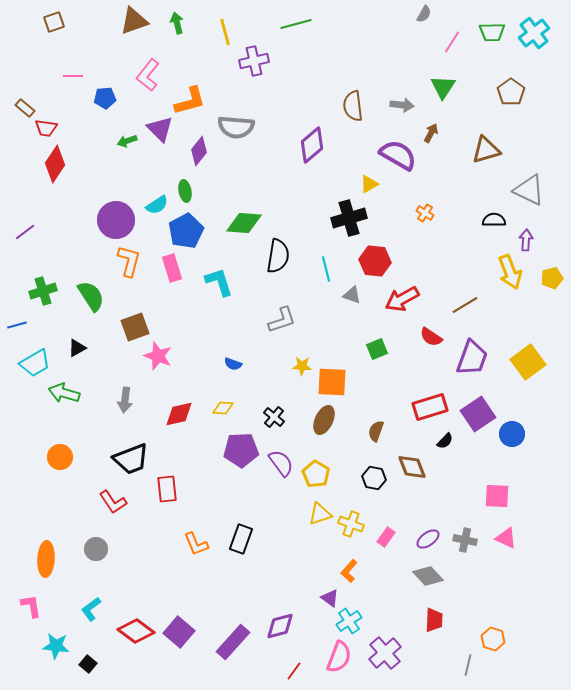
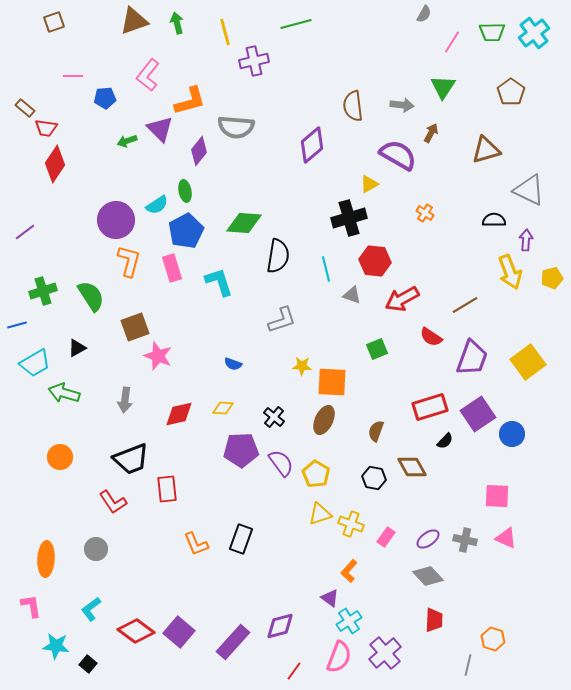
brown diamond at (412, 467): rotated 8 degrees counterclockwise
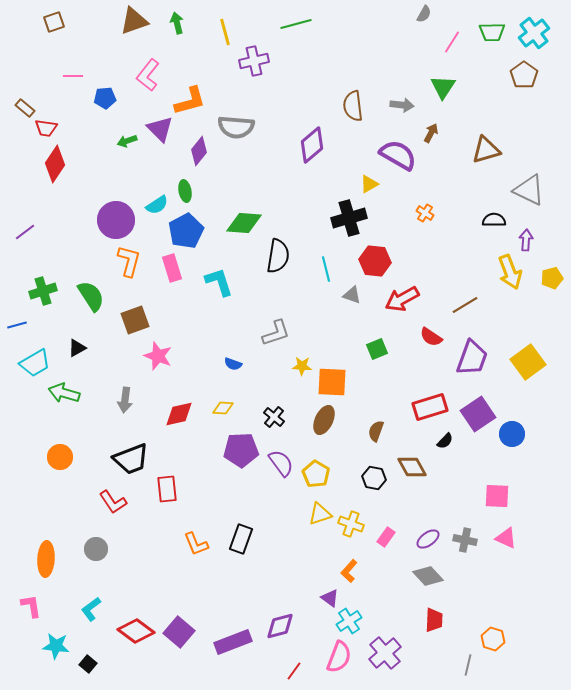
brown pentagon at (511, 92): moved 13 px right, 17 px up
gray L-shape at (282, 320): moved 6 px left, 13 px down
brown square at (135, 327): moved 7 px up
purple rectangle at (233, 642): rotated 27 degrees clockwise
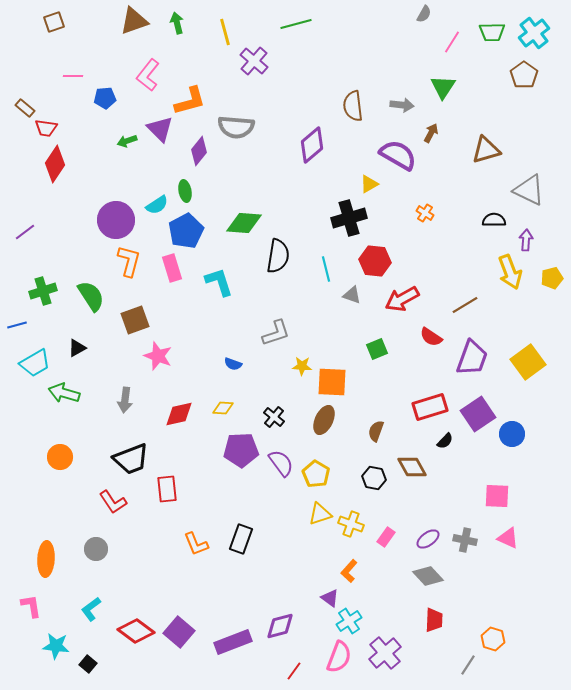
purple cross at (254, 61): rotated 36 degrees counterclockwise
pink triangle at (506, 538): moved 2 px right
gray line at (468, 665): rotated 20 degrees clockwise
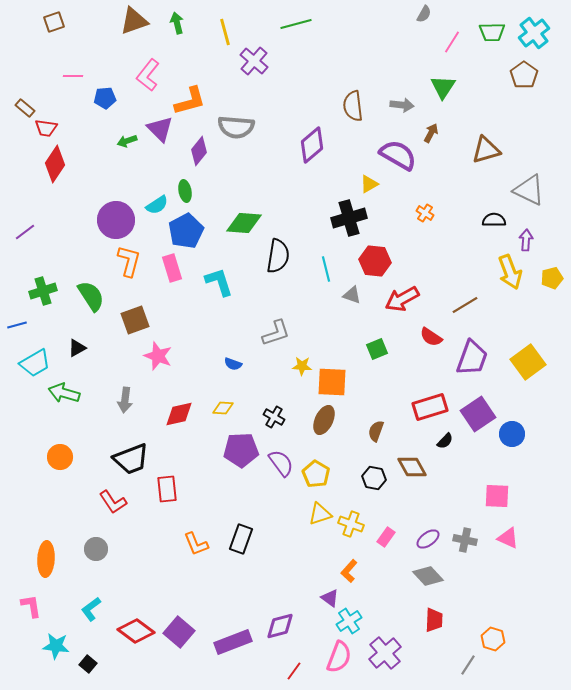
black cross at (274, 417): rotated 10 degrees counterclockwise
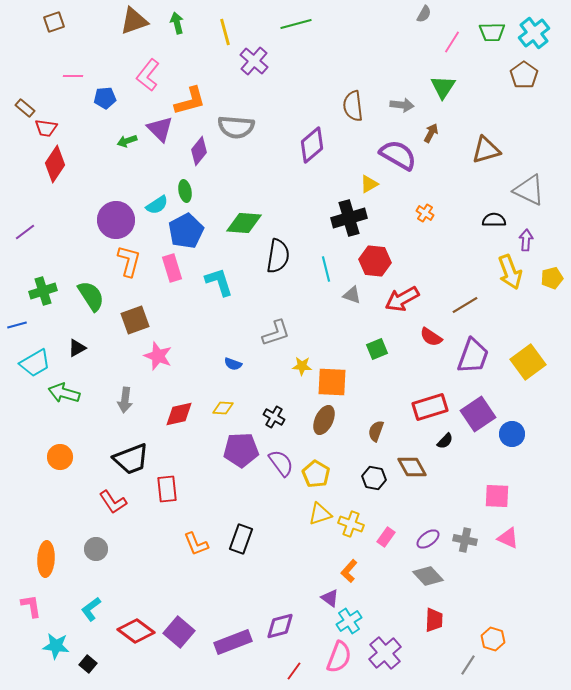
purple trapezoid at (472, 358): moved 1 px right, 2 px up
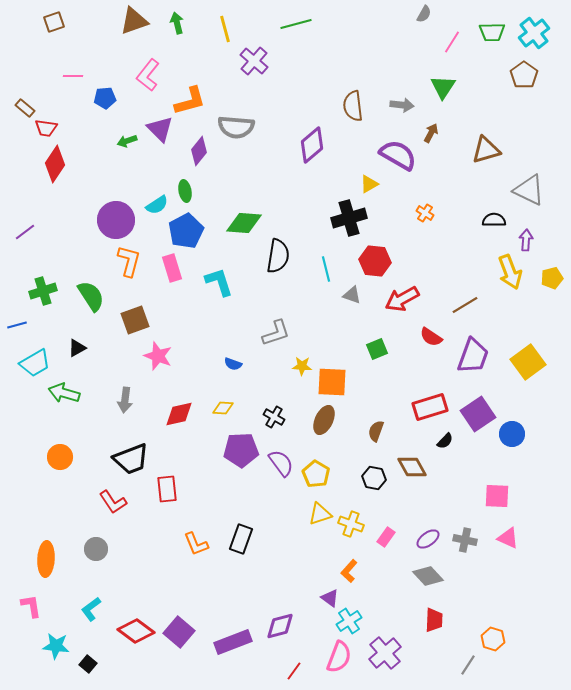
yellow line at (225, 32): moved 3 px up
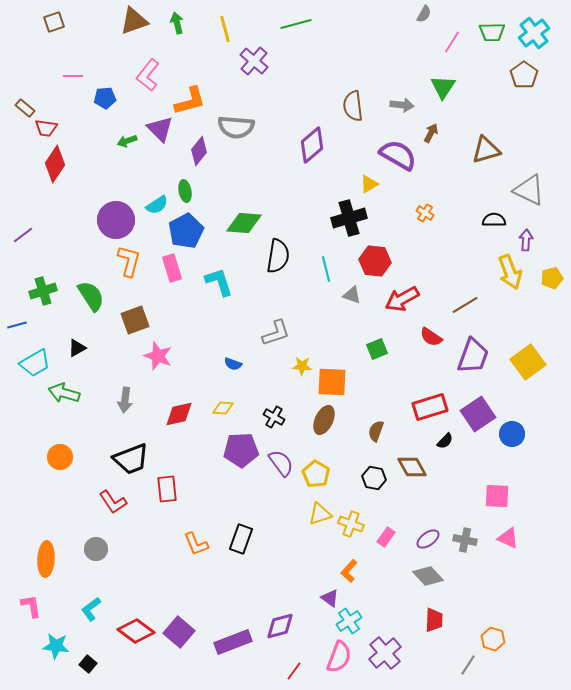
purple line at (25, 232): moved 2 px left, 3 px down
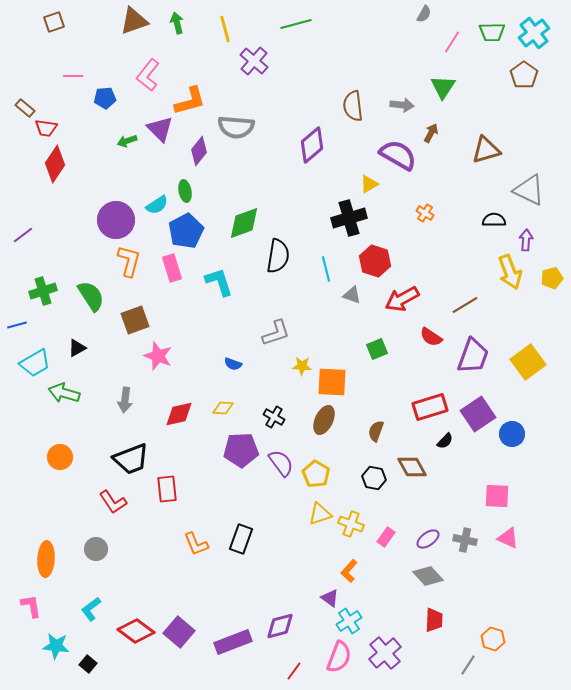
green diamond at (244, 223): rotated 24 degrees counterclockwise
red hexagon at (375, 261): rotated 12 degrees clockwise
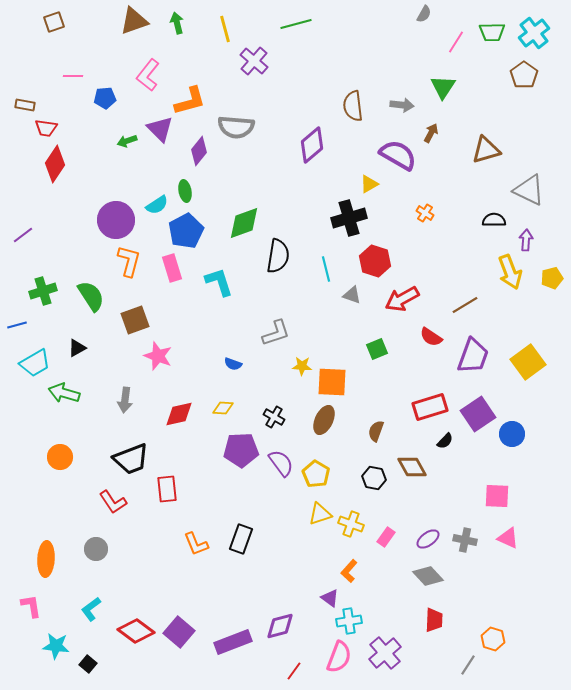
pink line at (452, 42): moved 4 px right
brown rectangle at (25, 108): moved 3 px up; rotated 30 degrees counterclockwise
cyan cross at (349, 621): rotated 25 degrees clockwise
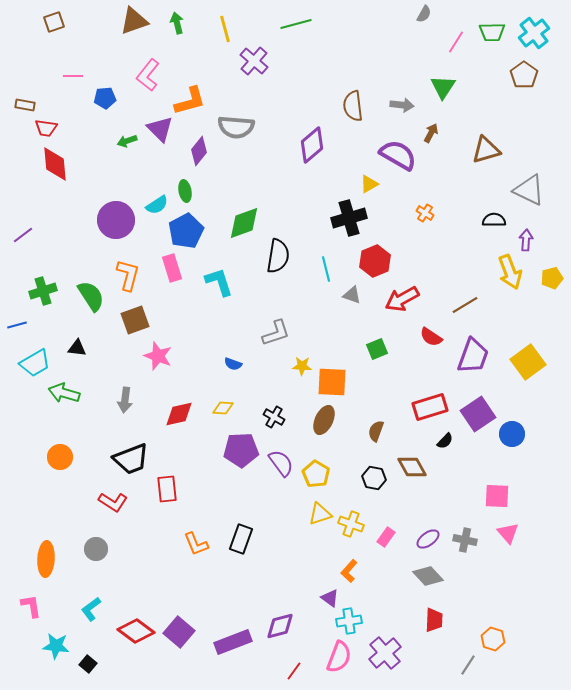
red diamond at (55, 164): rotated 39 degrees counterclockwise
orange L-shape at (129, 261): moved 1 px left, 14 px down
red hexagon at (375, 261): rotated 20 degrees clockwise
black triangle at (77, 348): rotated 36 degrees clockwise
red L-shape at (113, 502): rotated 24 degrees counterclockwise
pink triangle at (508, 538): moved 5 px up; rotated 25 degrees clockwise
